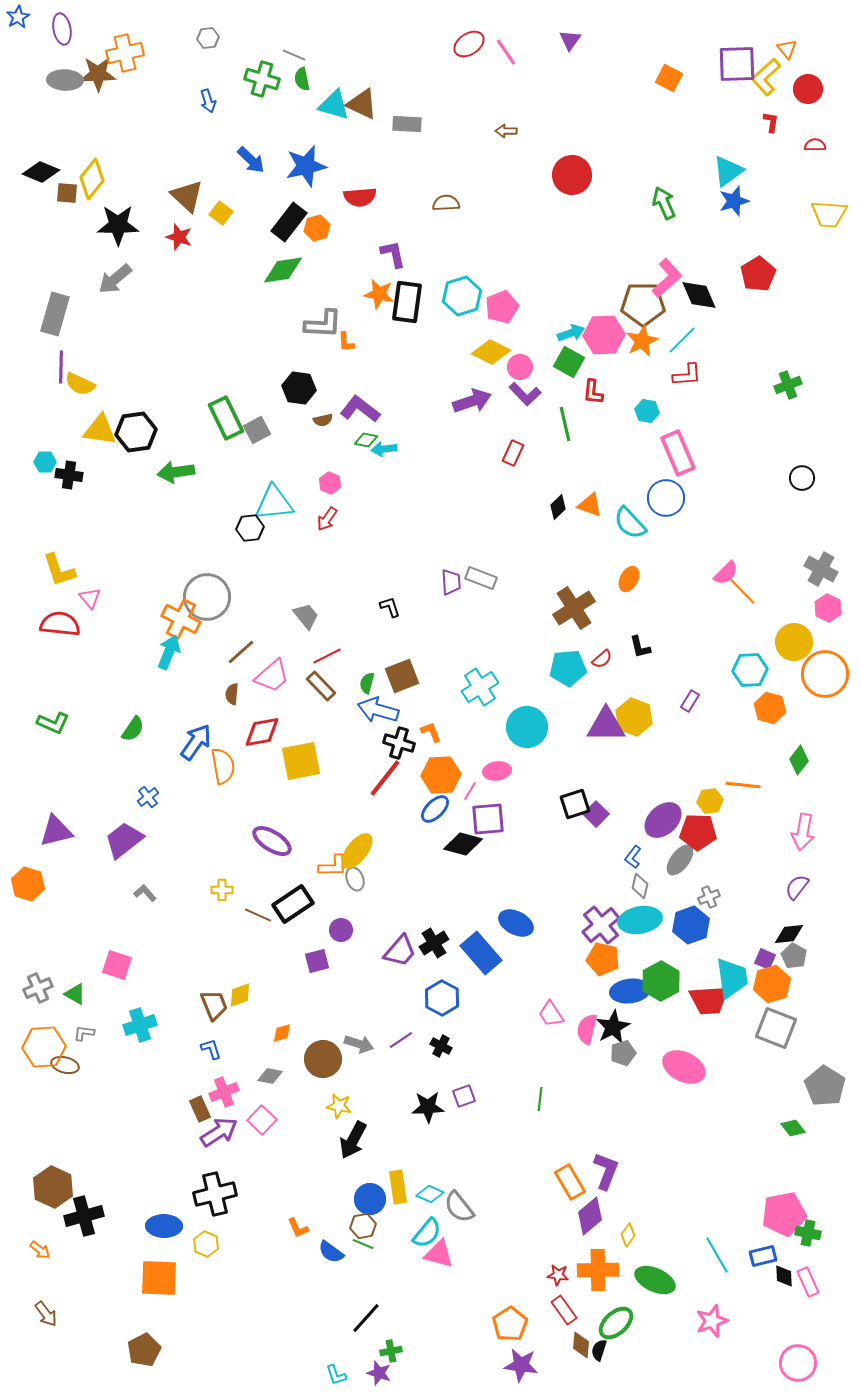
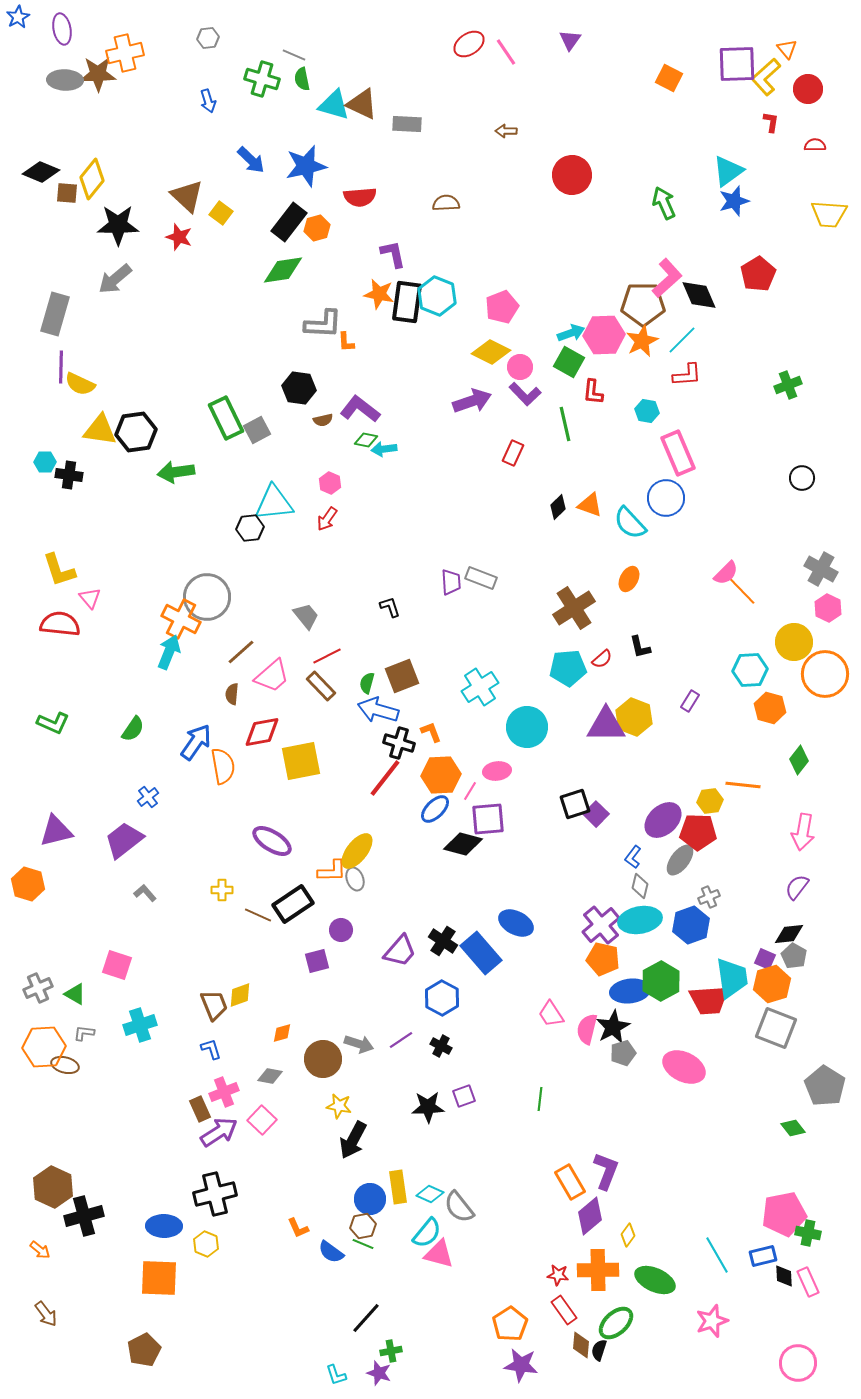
cyan hexagon at (462, 296): moved 25 px left; rotated 21 degrees counterclockwise
orange L-shape at (333, 866): moved 1 px left, 5 px down
black cross at (434, 943): moved 9 px right, 2 px up; rotated 24 degrees counterclockwise
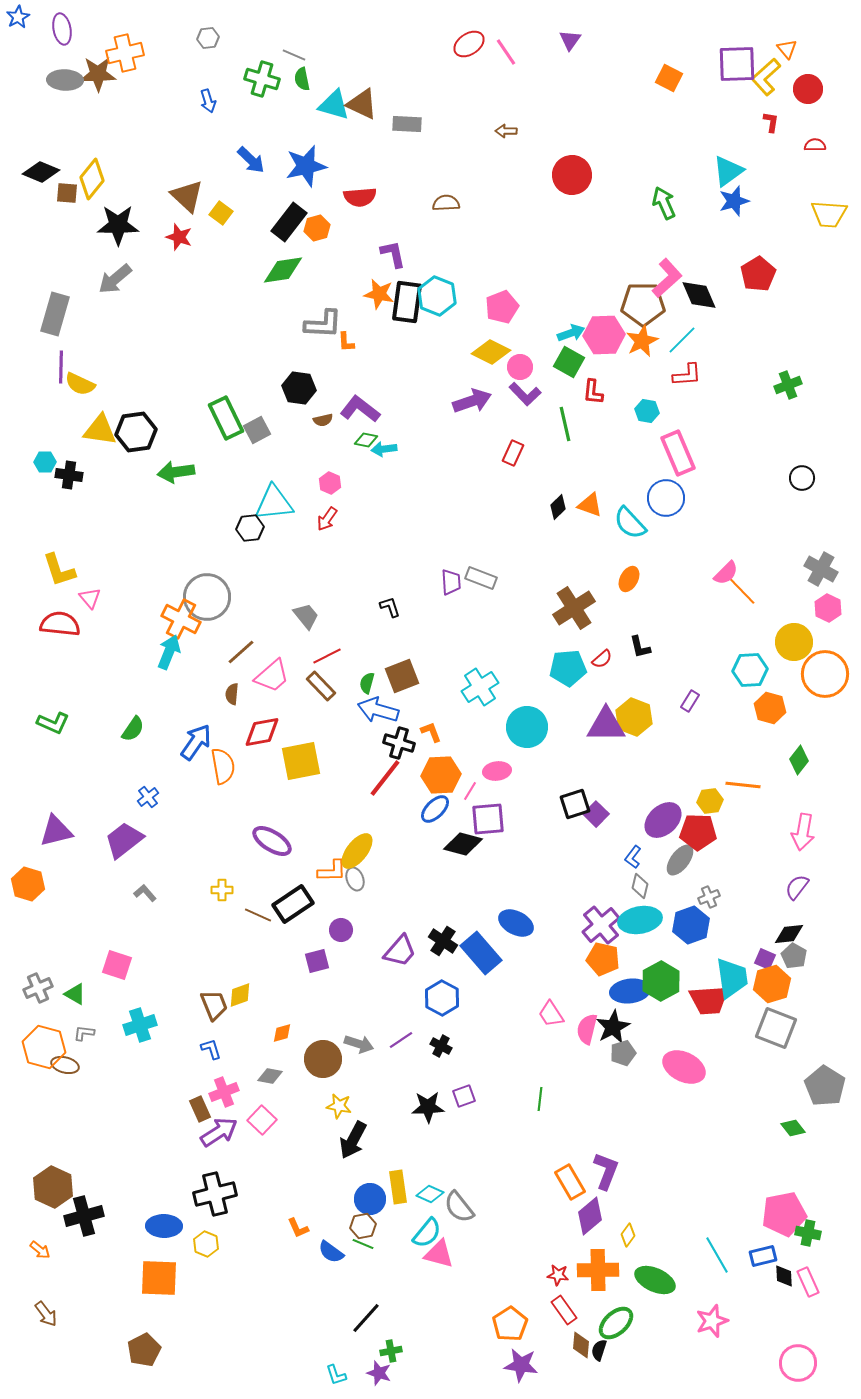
orange hexagon at (44, 1047): rotated 18 degrees clockwise
